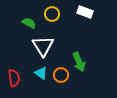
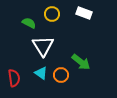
white rectangle: moved 1 px left, 1 px down
green arrow: moved 2 px right; rotated 30 degrees counterclockwise
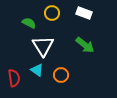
yellow circle: moved 1 px up
green arrow: moved 4 px right, 17 px up
cyan triangle: moved 4 px left, 3 px up
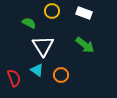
yellow circle: moved 2 px up
red semicircle: rotated 12 degrees counterclockwise
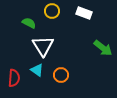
green arrow: moved 18 px right, 3 px down
red semicircle: rotated 24 degrees clockwise
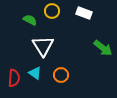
green semicircle: moved 1 px right, 3 px up
cyan triangle: moved 2 px left, 3 px down
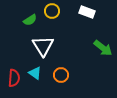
white rectangle: moved 3 px right, 1 px up
green semicircle: rotated 120 degrees clockwise
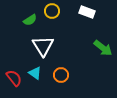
red semicircle: rotated 42 degrees counterclockwise
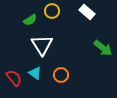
white rectangle: rotated 21 degrees clockwise
white triangle: moved 1 px left, 1 px up
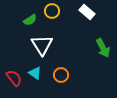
green arrow: rotated 24 degrees clockwise
